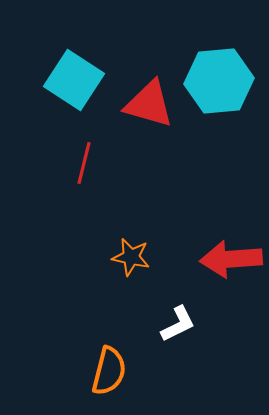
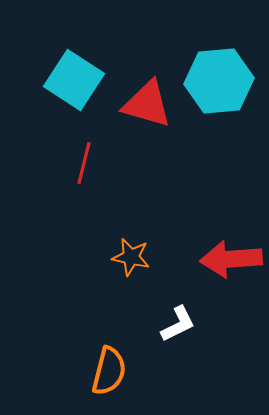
red triangle: moved 2 px left
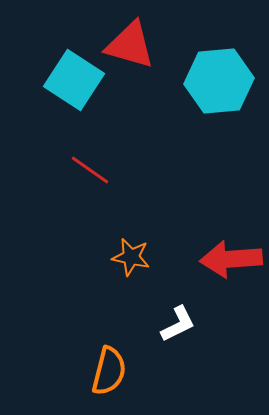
red triangle: moved 17 px left, 59 px up
red line: moved 6 px right, 7 px down; rotated 69 degrees counterclockwise
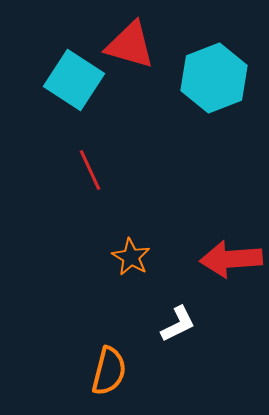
cyan hexagon: moved 5 px left, 3 px up; rotated 16 degrees counterclockwise
red line: rotated 30 degrees clockwise
orange star: rotated 18 degrees clockwise
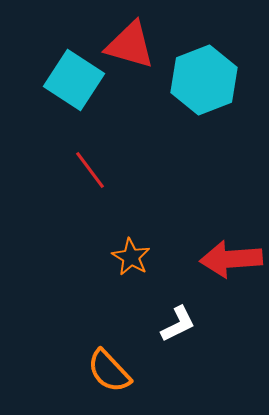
cyan hexagon: moved 10 px left, 2 px down
red line: rotated 12 degrees counterclockwise
orange semicircle: rotated 123 degrees clockwise
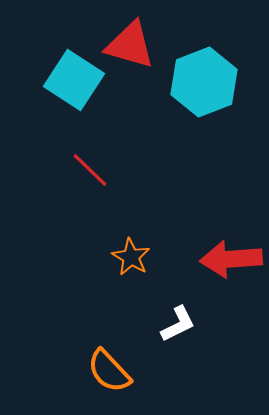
cyan hexagon: moved 2 px down
red line: rotated 9 degrees counterclockwise
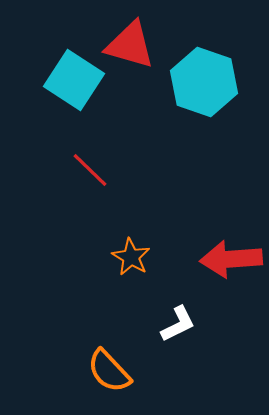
cyan hexagon: rotated 20 degrees counterclockwise
